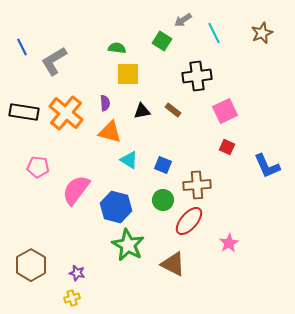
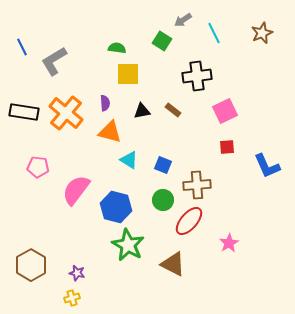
red square: rotated 28 degrees counterclockwise
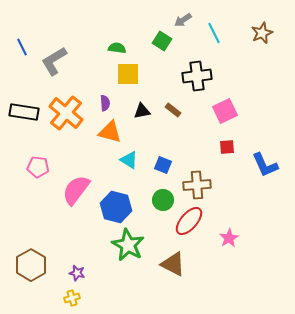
blue L-shape: moved 2 px left, 1 px up
pink star: moved 5 px up
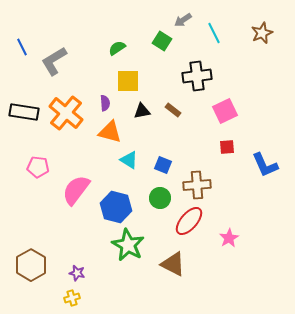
green semicircle: rotated 42 degrees counterclockwise
yellow square: moved 7 px down
green circle: moved 3 px left, 2 px up
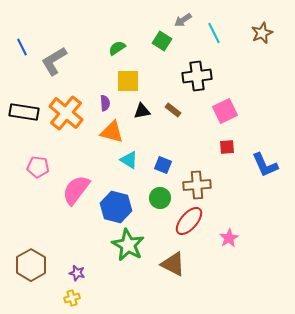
orange triangle: moved 2 px right
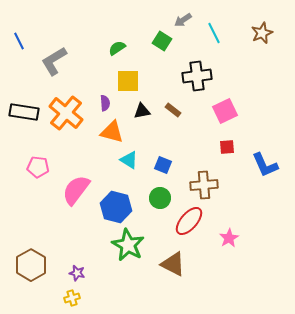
blue line: moved 3 px left, 6 px up
brown cross: moved 7 px right
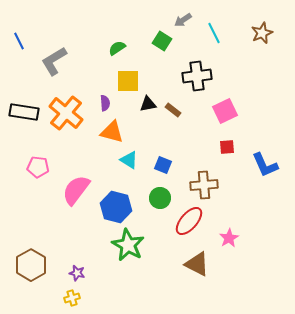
black triangle: moved 6 px right, 7 px up
brown triangle: moved 24 px right
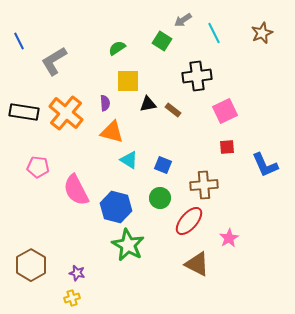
pink semicircle: rotated 64 degrees counterclockwise
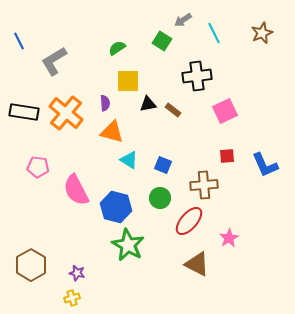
red square: moved 9 px down
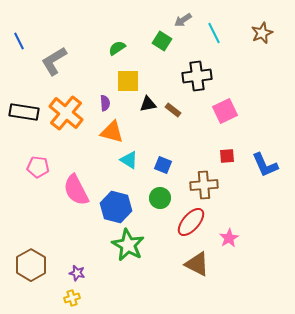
red ellipse: moved 2 px right, 1 px down
